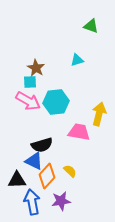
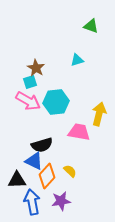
cyan square: rotated 16 degrees counterclockwise
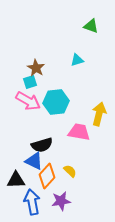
black triangle: moved 1 px left
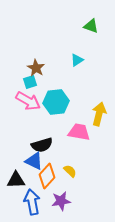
cyan triangle: rotated 16 degrees counterclockwise
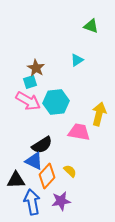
black semicircle: rotated 15 degrees counterclockwise
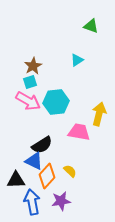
brown star: moved 3 px left, 2 px up; rotated 12 degrees clockwise
